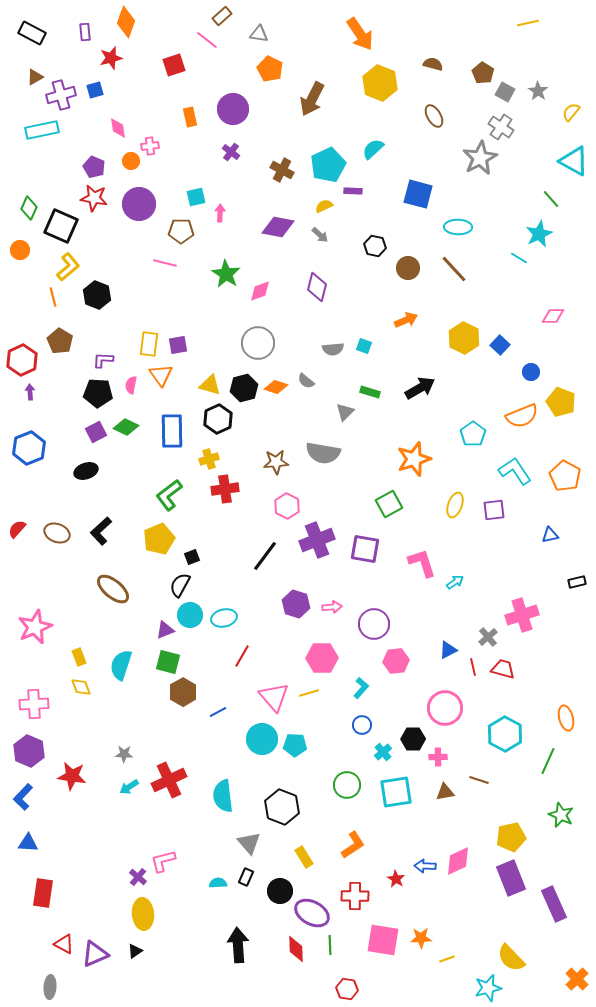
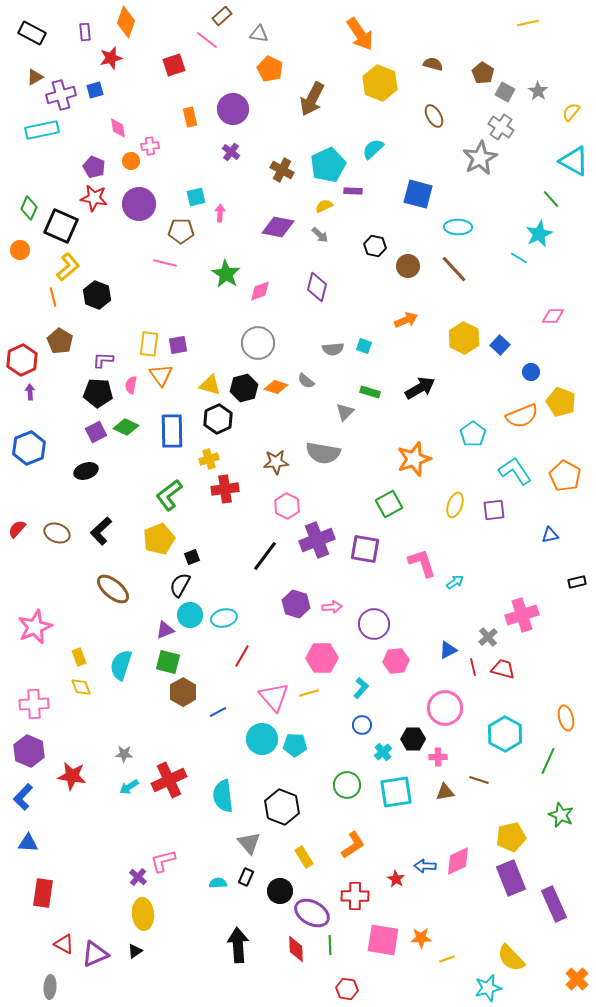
brown circle at (408, 268): moved 2 px up
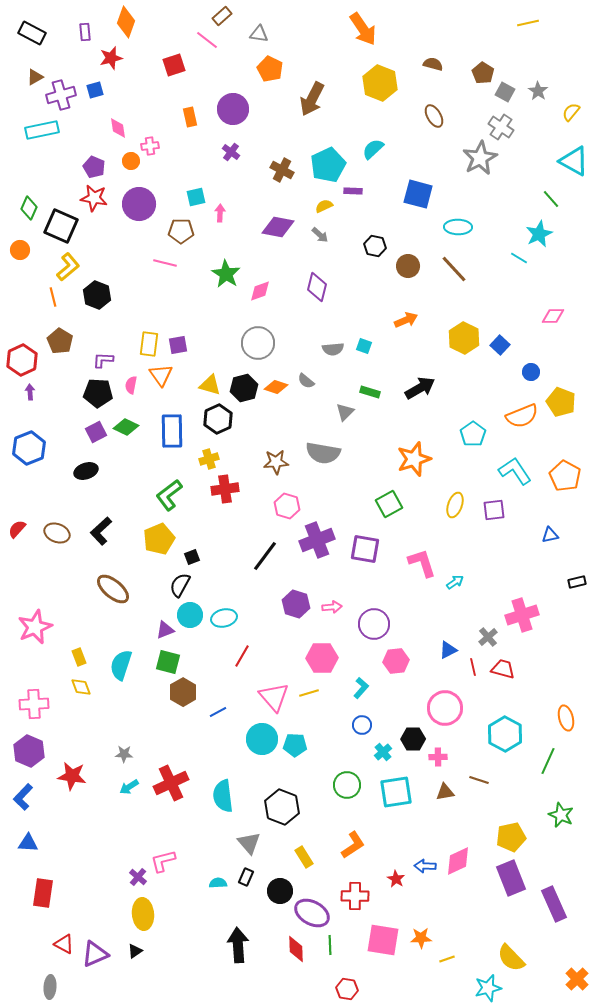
orange arrow at (360, 34): moved 3 px right, 5 px up
pink hexagon at (287, 506): rotated 10 degrees counterclockwise
red cross at (169, 780): moved 2 px right, 3 px down
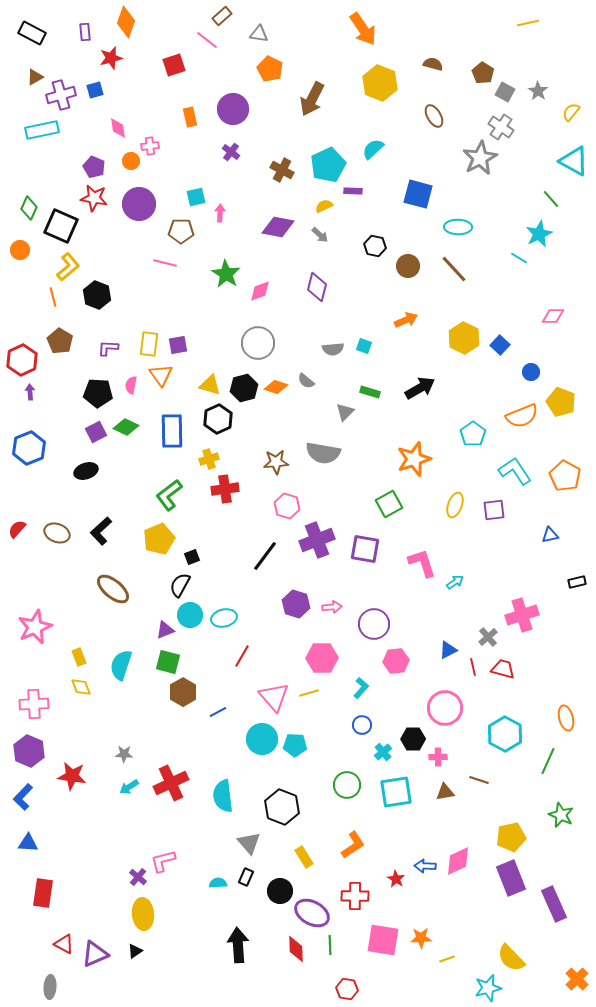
purple L-shape at (103, 360): moved 5 px right, 12 px up
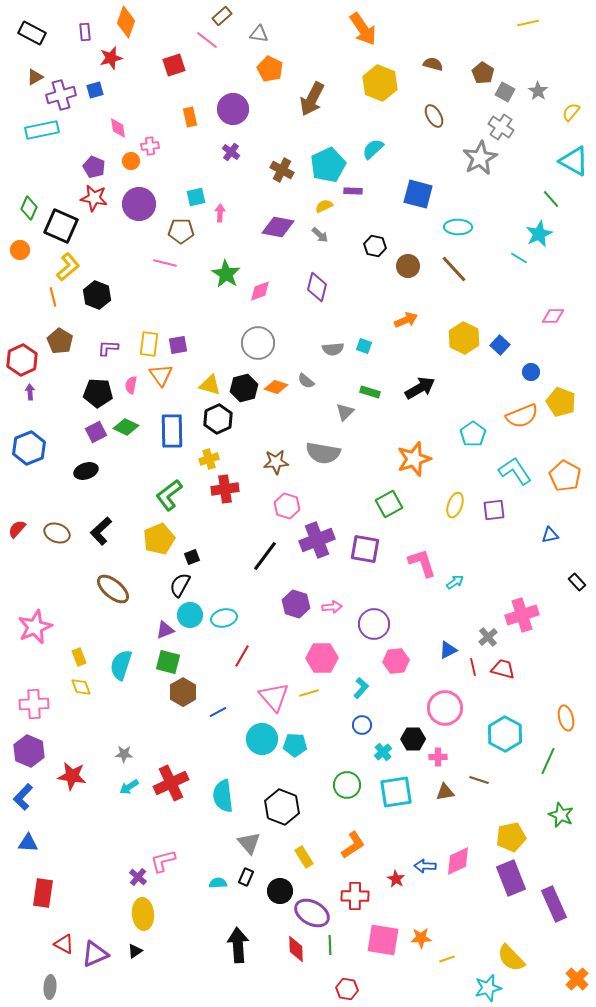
black rectangle at (577, 582): rotated 60 degrees clockwise
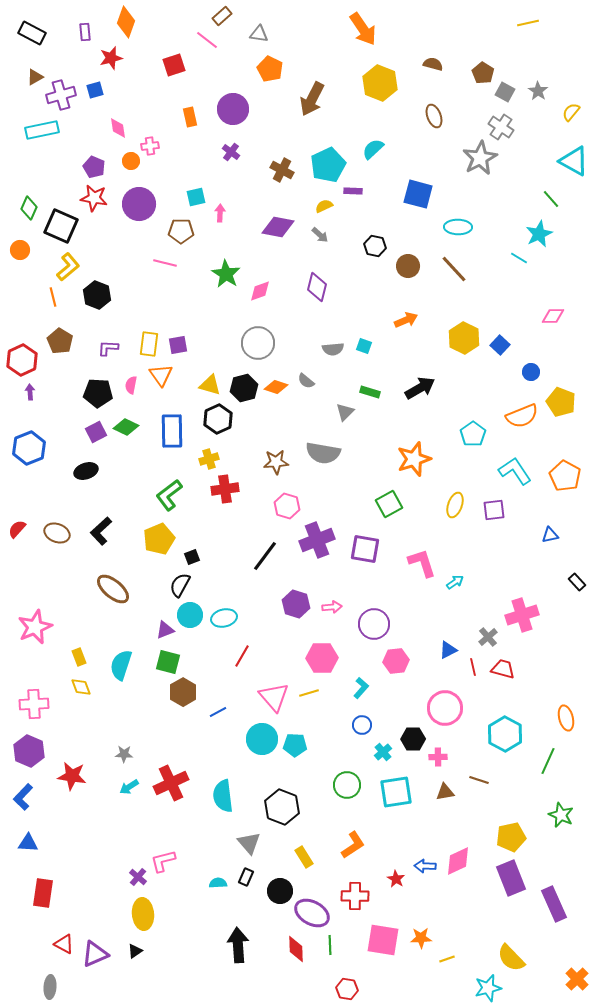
brown ellipse at (434, 116): rotated 10 degrees clockwise
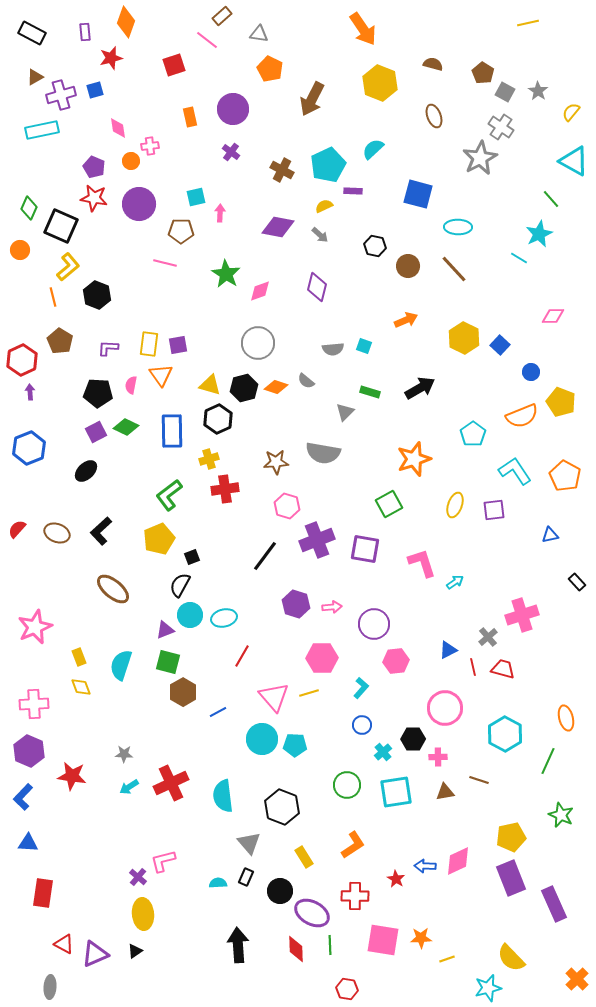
black ellipse at (86, 471): rotated 25 degrees counterclockwise
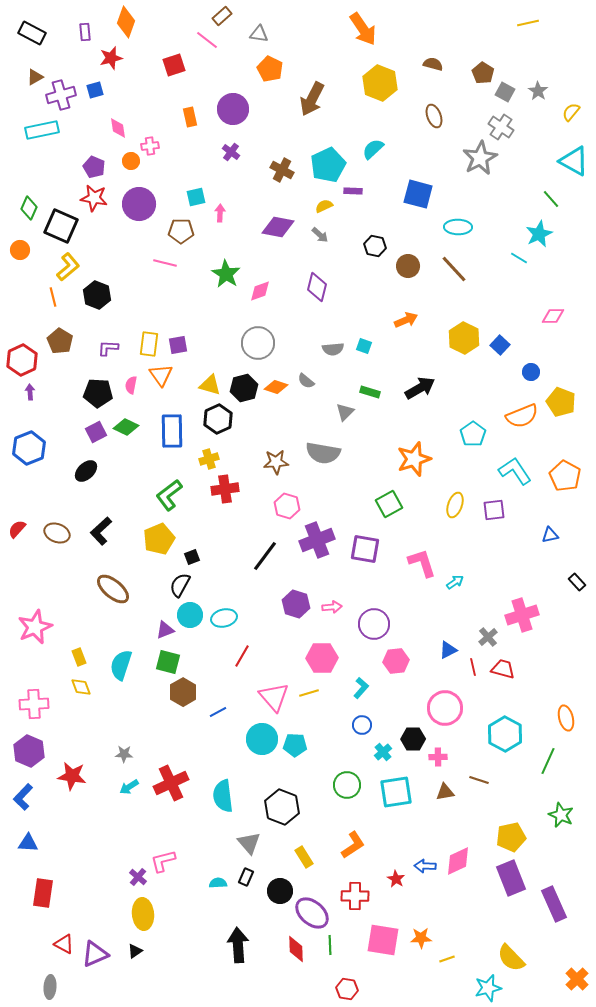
purple ellipse at (312, 913): rotated 12 degrees clockwise
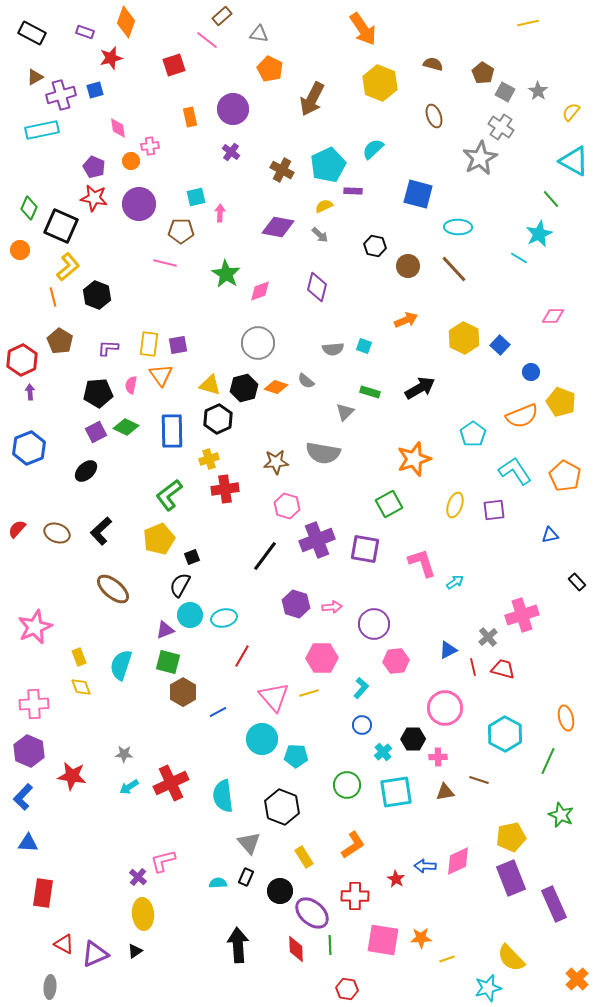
purple rectangle at (85, 32): rotated 66 degrees counterclockwise
black pentagon at (98, 393): rotated 8 degrees counterclockwise
cyan pentagon at (295, 745): moved 1 px right, 11 px down
